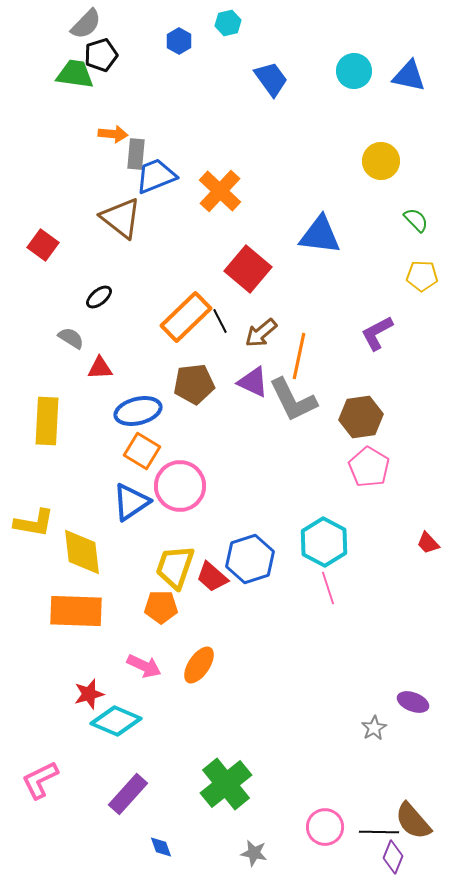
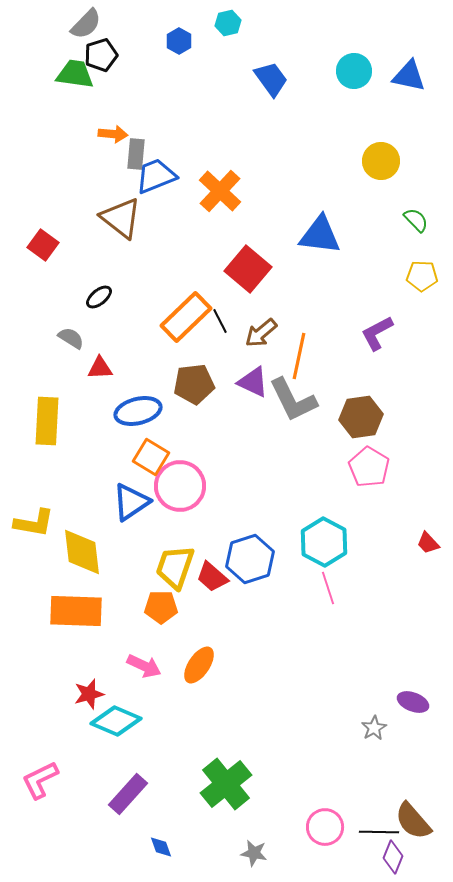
orange square at (142, 451): moved 9 px right, 6 px down
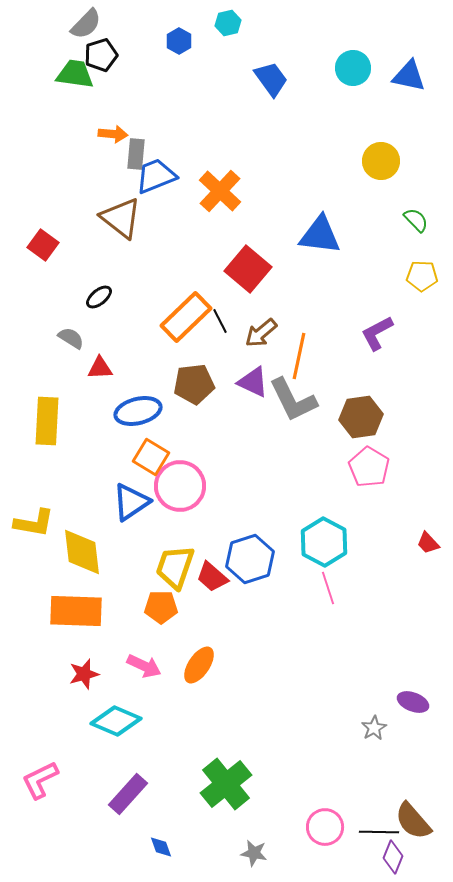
cyan circle at (354, 71): moved 1 px left, 3 px up
red star at (89, 694): moved 5 px left, 20 px up
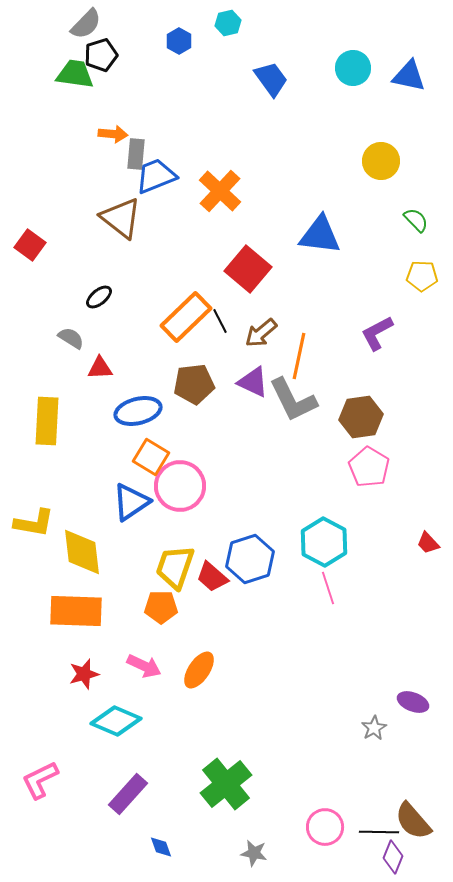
red square at (43, 245): moved 13 px left
orange ellipse at (199, 665): moved 5 px down
